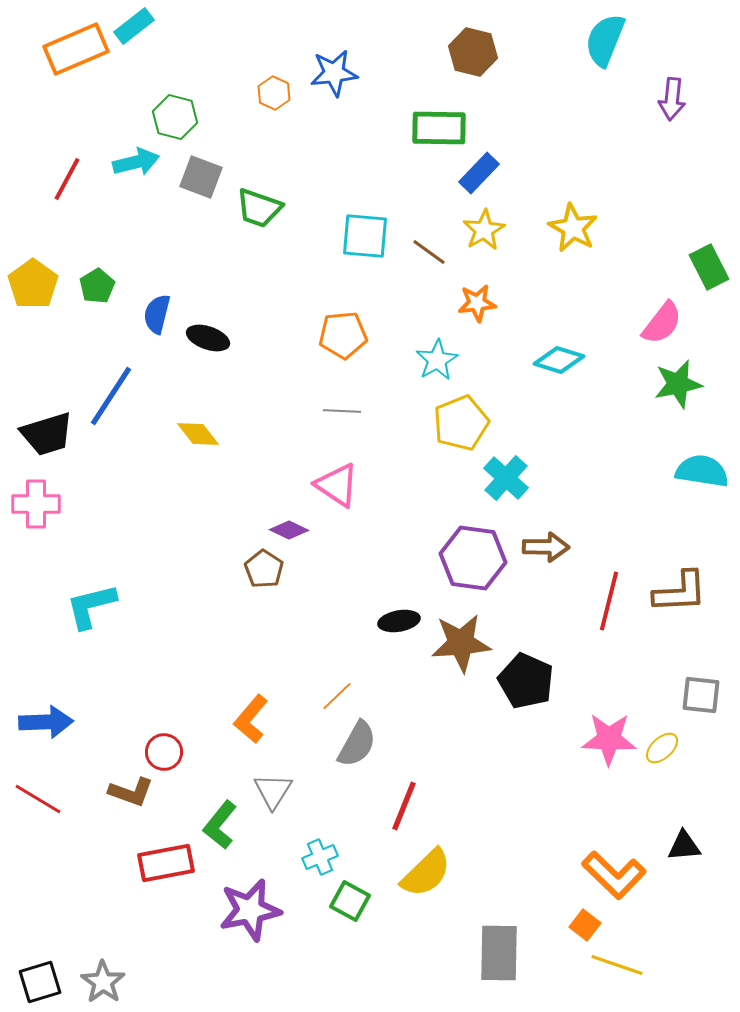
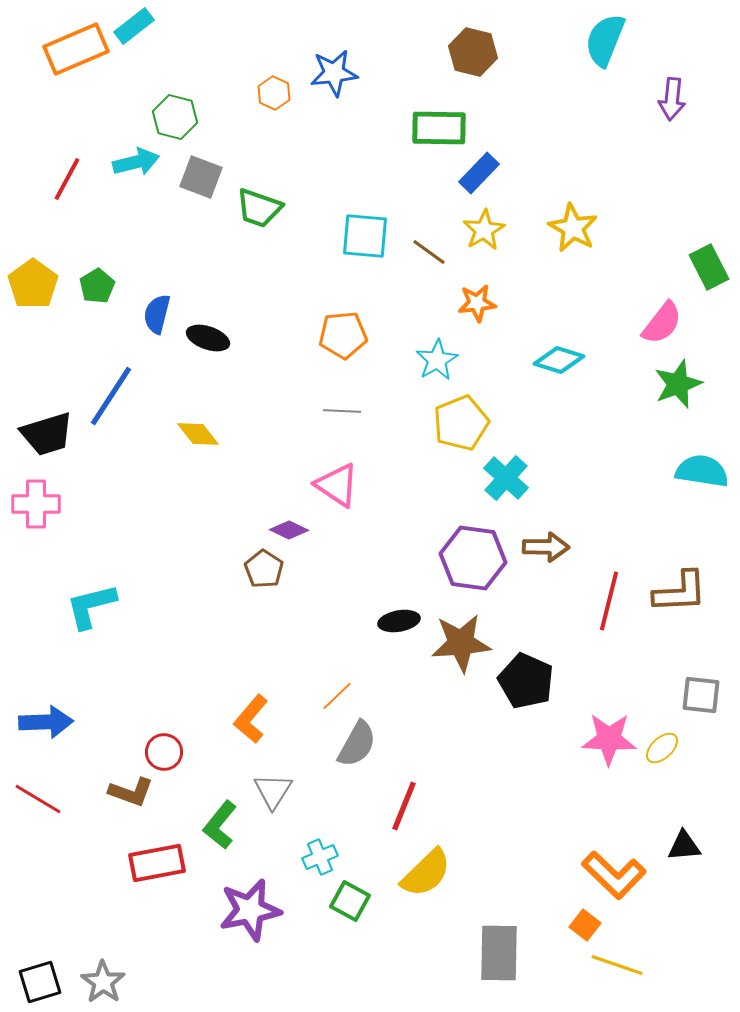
green star at (678, 384): rotated 9 degrees counterclockwise
red rectangle at (166, 863): moved 9 px left
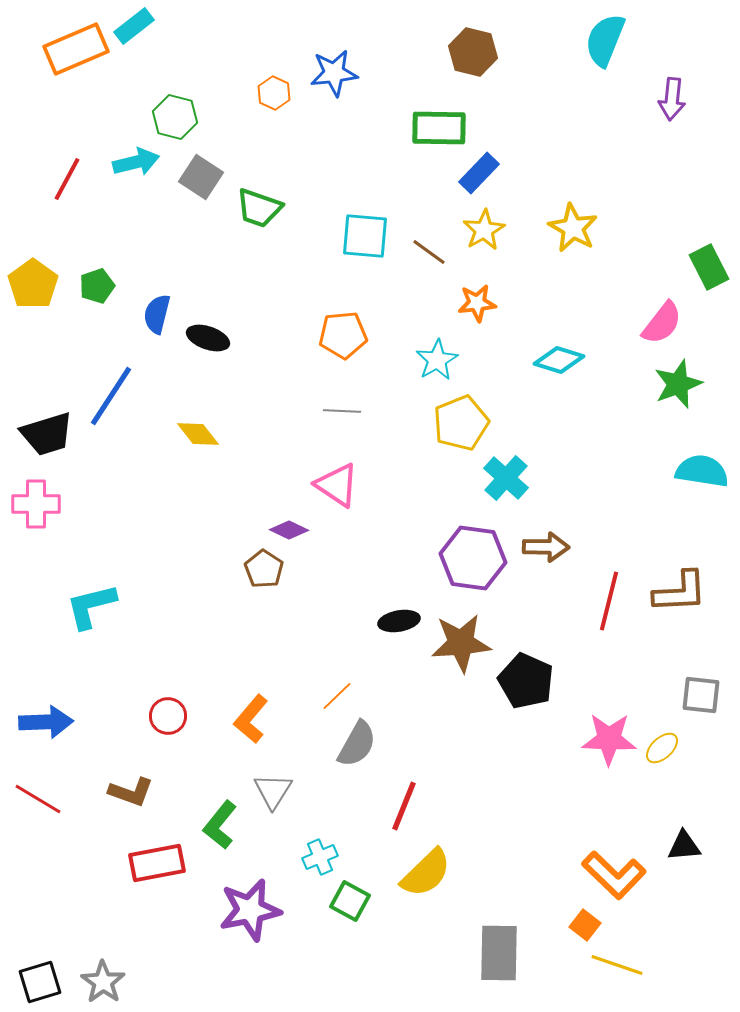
gray square at (201, 177): rotated 12 degrees clockwise
green pentagon at (97, 286): rotated 12 degrees clockwise
red circle at (164, 752): moved 4 px right, 36 px up
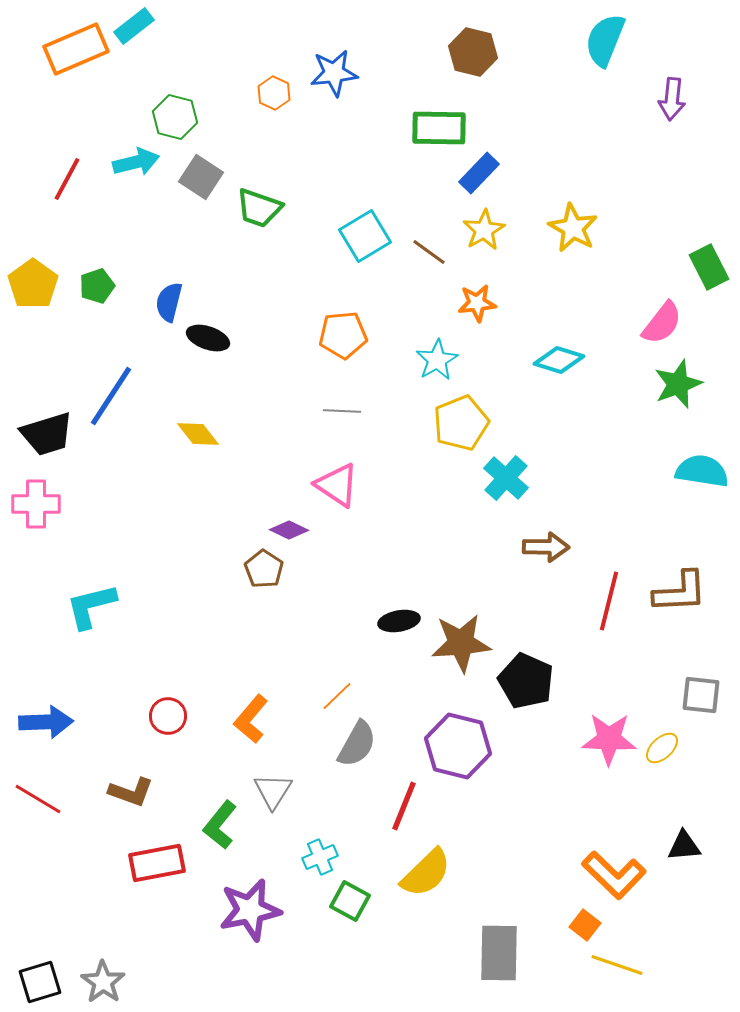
cyan square at (365, 236): rotated 36 degrees counterclockwise
blue semicircle at (157, 314): moved 12 px right, 12 px up
purple hexagon at (473, 558): moved 15 px left, 188 px down; rotated 6 degrees clockwise
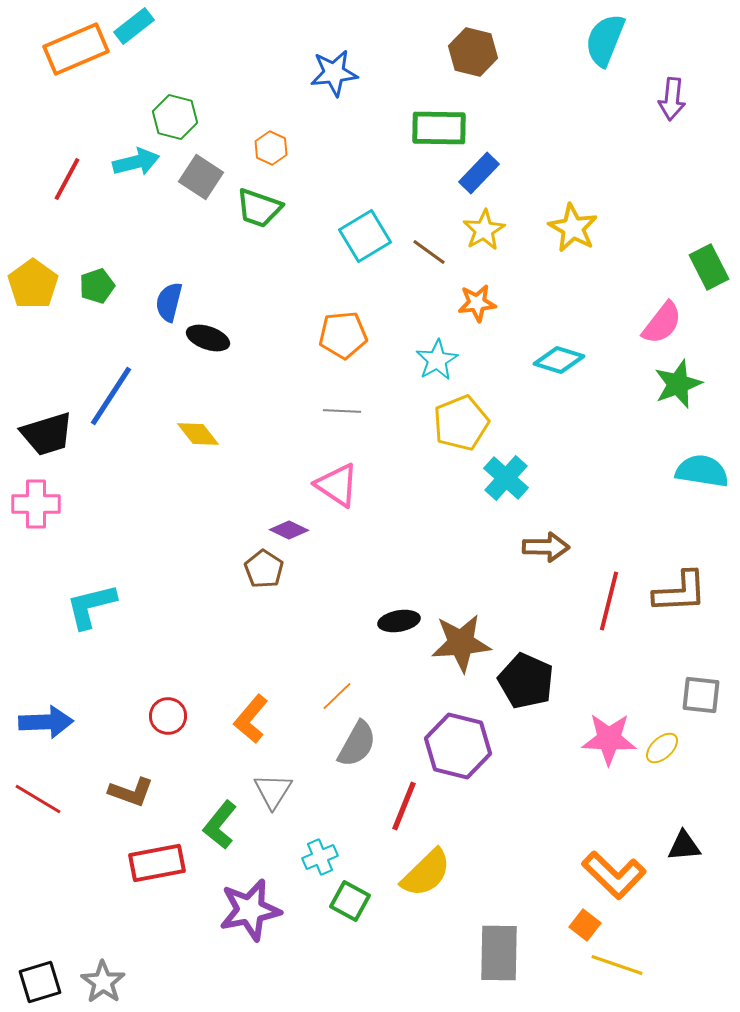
orange hexagon at (274, 93): moved 3 px left, 55 px down
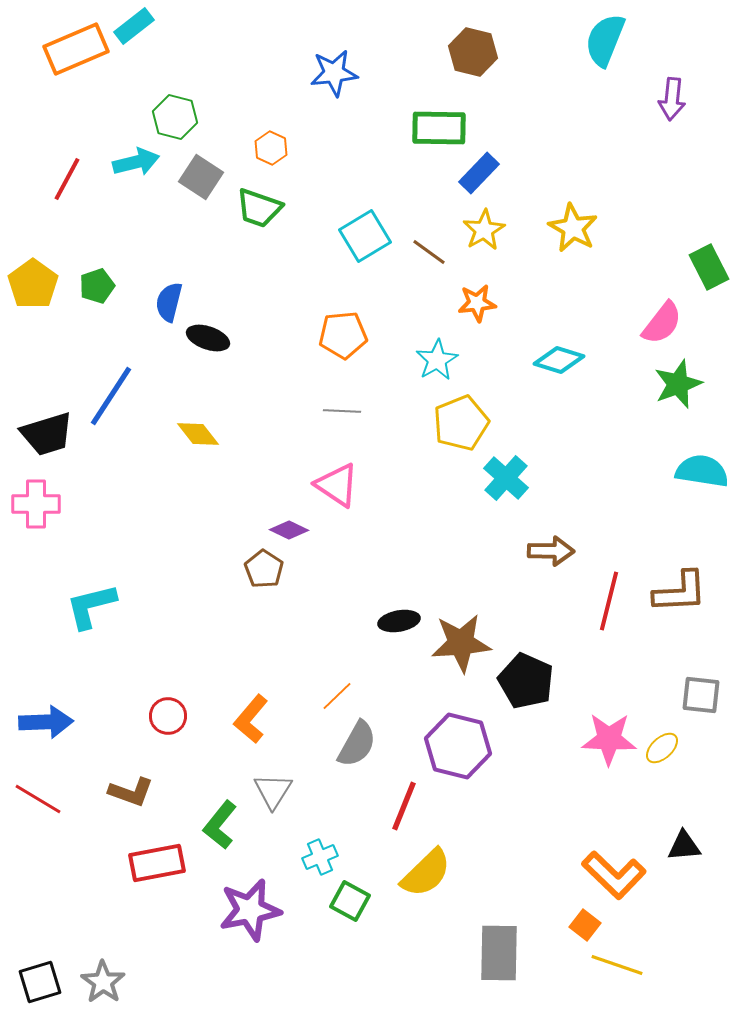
brown arrow at (546, 547): moved 5 px right, 4 px down
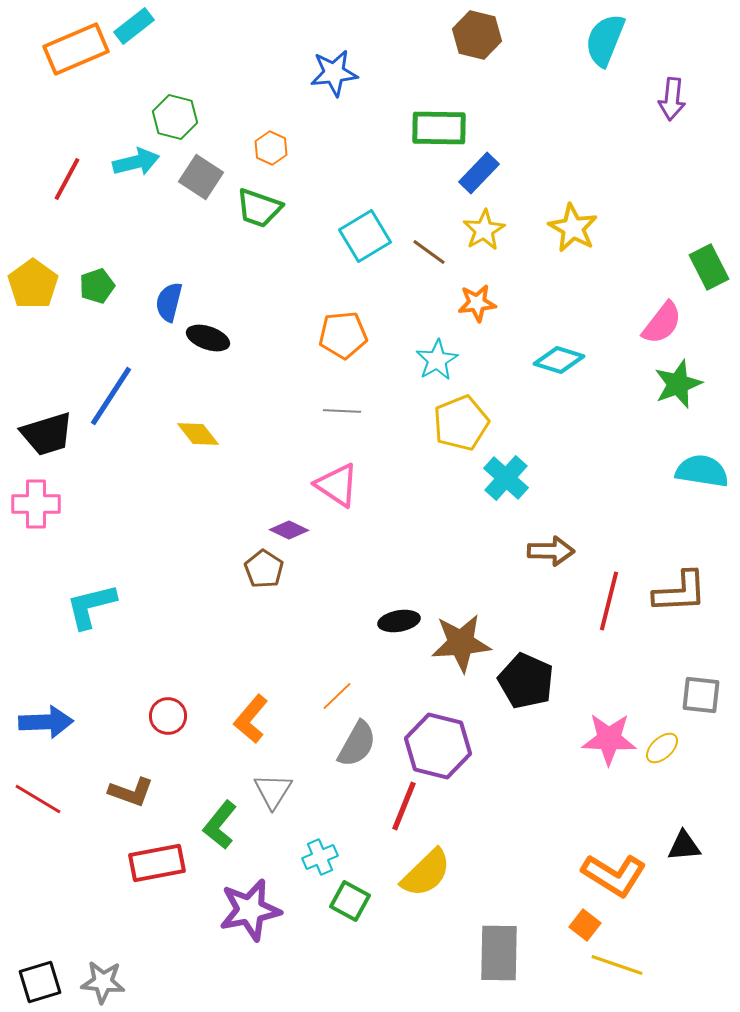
brown hexagon at (473, 52): moved 4 px right, 17 px up
purple hexagon at (458, 746): moved 20 px left
orange L-shape at (614, 875): rotated 12 degrees counterclockwise
gray star at (103, 982): rotated 30 degrees counterclockwise
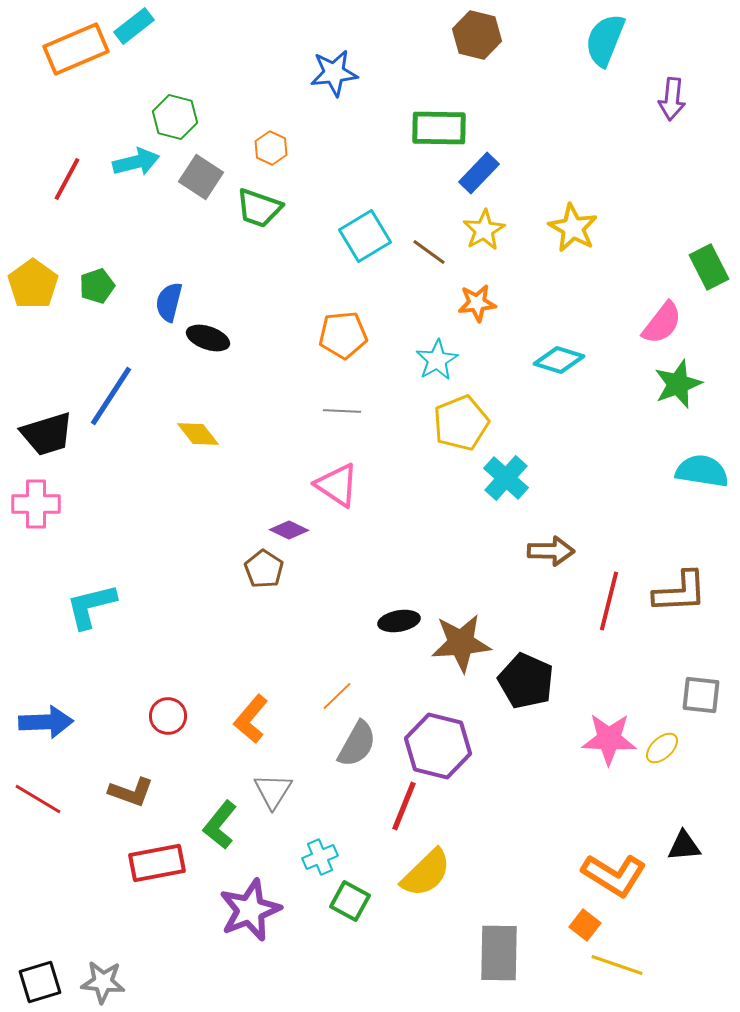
purple star at (250, 910): rotated 10 degrees counterclockwise
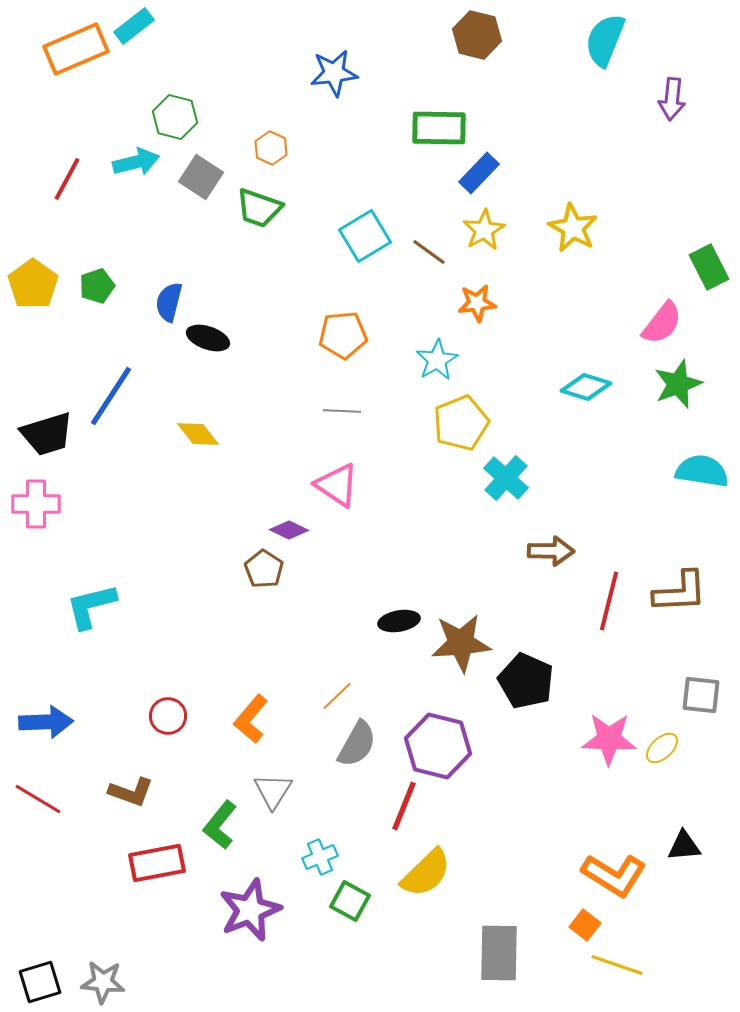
cyan diamond at (559, 360): moved 27 px right, 27 px down
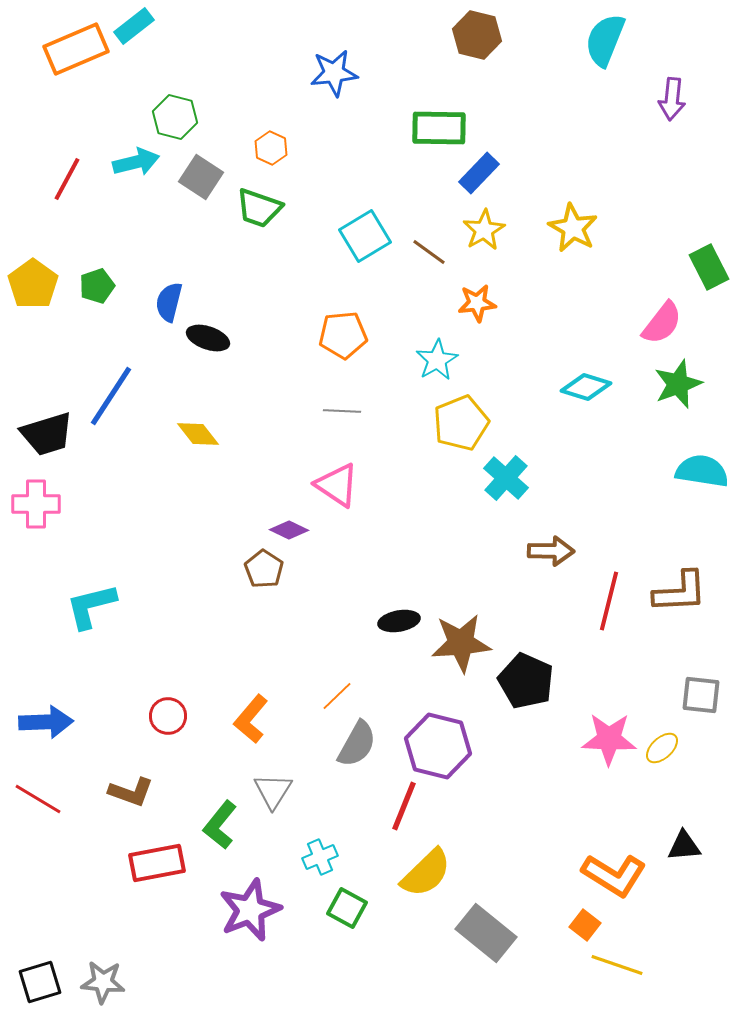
green square at (350, 901): moved 3 px left, 7 px down
gray rectangle at (499, 953): moved 13 px left, 20 px up; rotated 52 degrees counterclockwise
